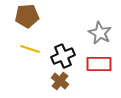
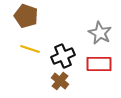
brown pentagon: moved 1 px left; rotated 25 degrees clockwise
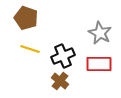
brown pentagon: moved 2 px down
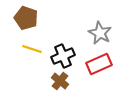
yellow line: moved 2 px right
red rectangle: rotated 25 degrees counterclockwise
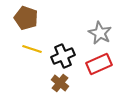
brown cross: moved 2 px down
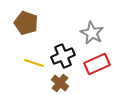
brown pentagon: moved 5 px down
gray star: moved 8 px left
yellow line: moved 2 px right, 14 px down
red rectangle: moved 2 px left
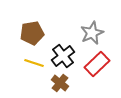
brown pentagon: moved 6 px right, 10 px down; rotated 30 degrees counterclockwise
gray star: rotated 20 degrees clockwise
black cross: rotated 15 degrees counterclockwise
red rectangle: rotated 20 degrees counterclockwise
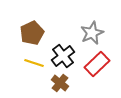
brown pentagon: rotated 15 degrees counterclockwise
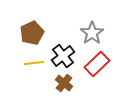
gray star: rotated 10 degrees counterclockwise
yellow line: rotated 24 degrees counterclockwise
brown cross: moved 4 px right
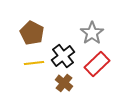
brown pentagon: rotated 20 degrees counterclockwise
